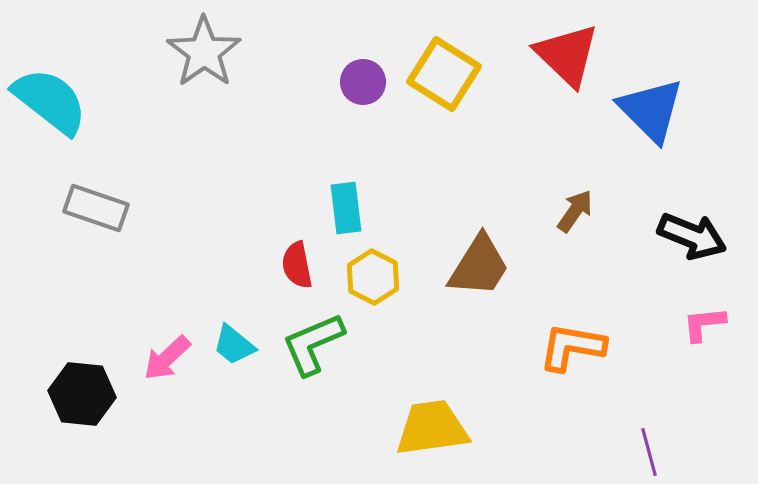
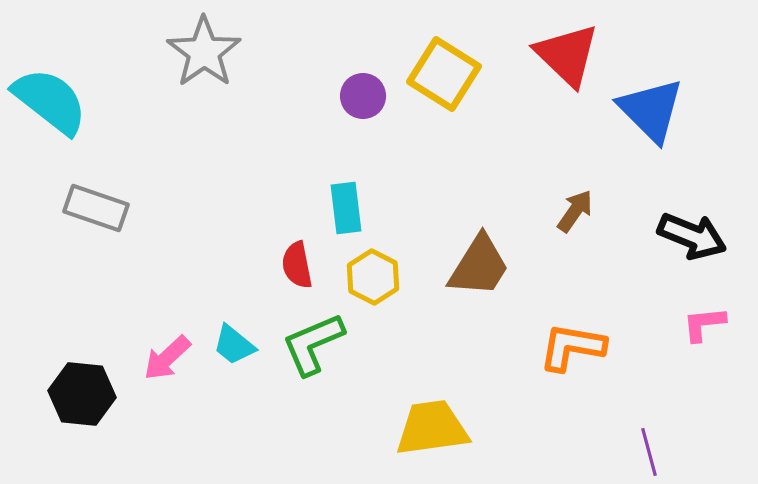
purple circle: moved 14 px down
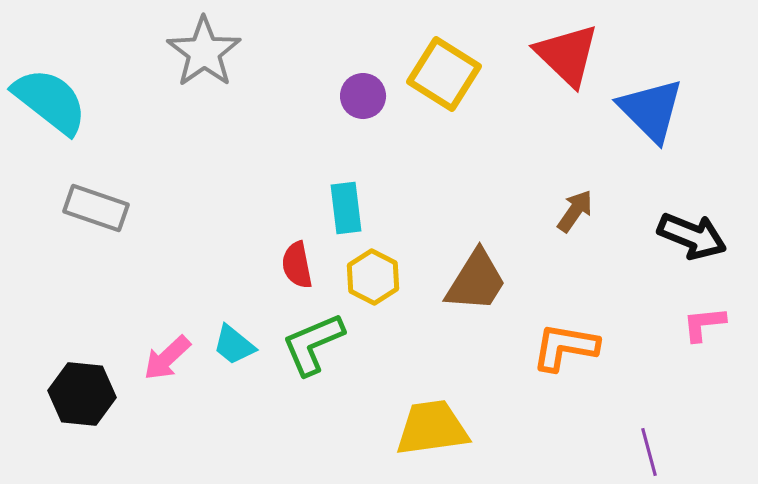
brown trapezoid: moved 3 px left, 15 px down
orange L-shape: moved 7 px left
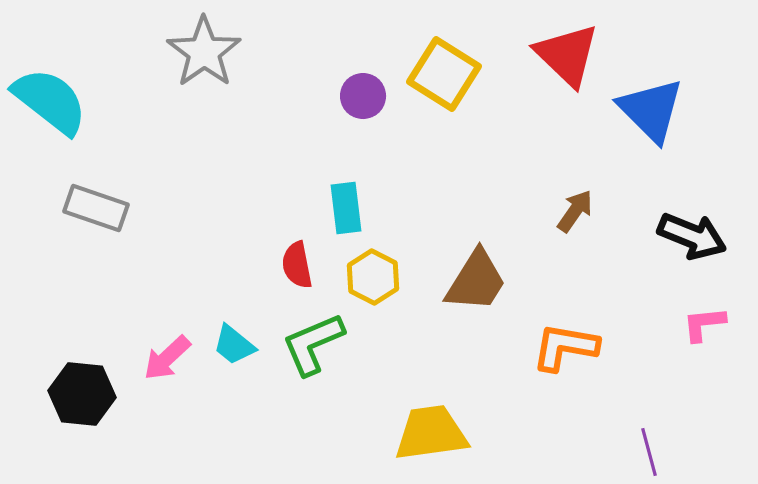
yellow trapezoid: moved 1 px left, 5 px down
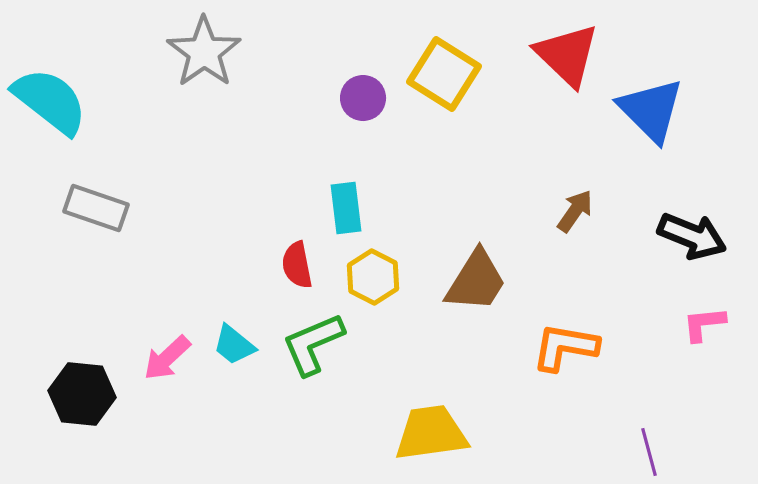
purple circle: moved 2 px down
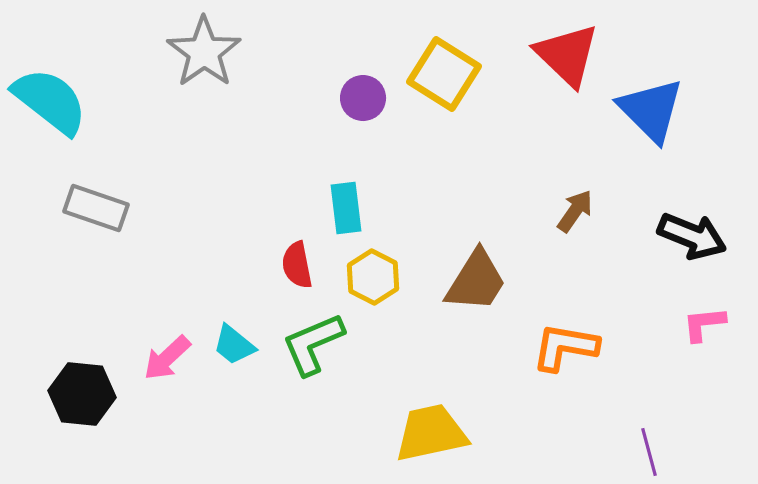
yellow trapezoid: rotated 4 degrees counterclockwise
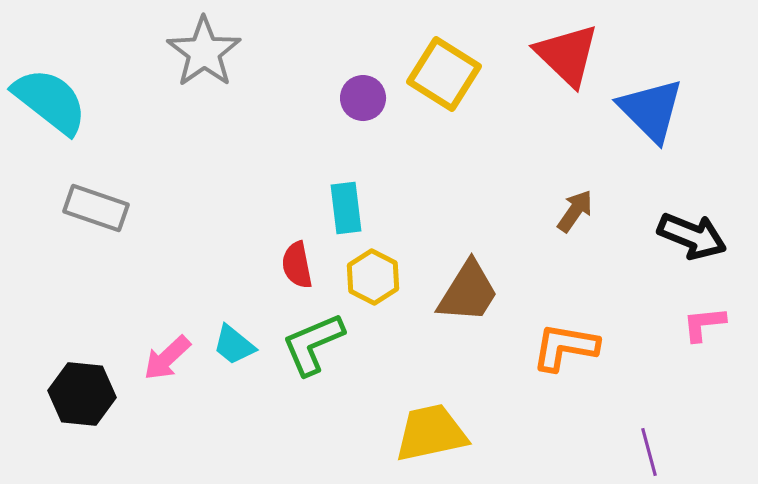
brown trapezoid: moved 8 px left, 11 px down
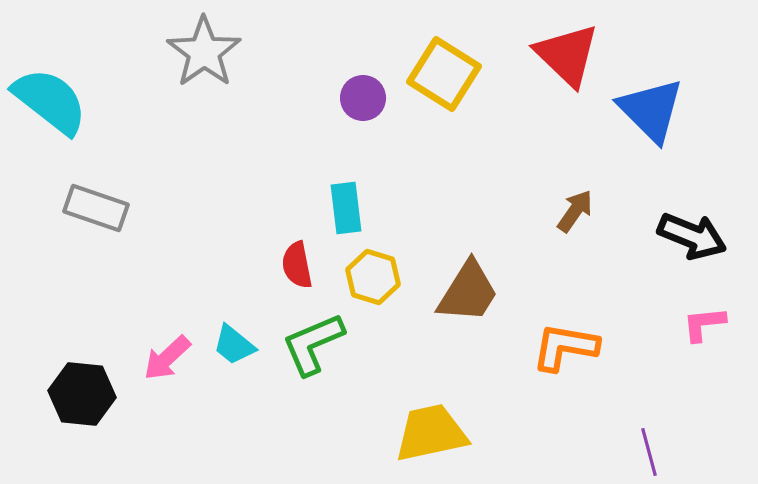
yellow hexagon: rotated 10 degrees counterclockwise
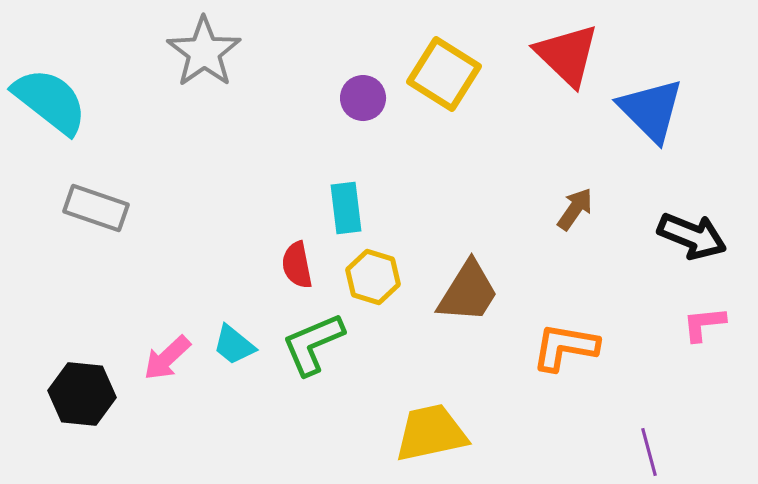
brown arrow: moved 2 px up
